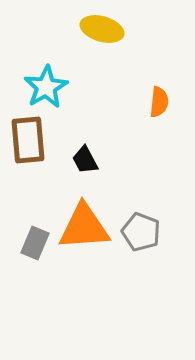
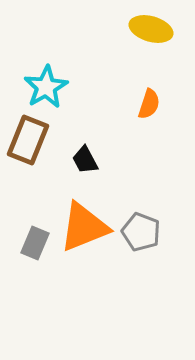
yellow ellipse: moved 49 px right
orange semicircle: moved 10 px left, 2 px down; rotated 12 degrees clockwise
brown rectangle: rotated 27 degrees clockwise
orange triangle: rotated 18 degrees counterclockwise
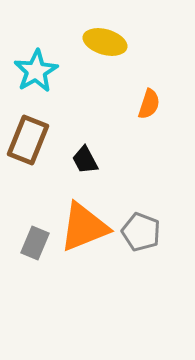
yellow ellipse: moved 46 px left, 13 px down
cyan star: moved 10 px left, 16 px up
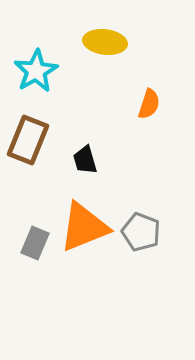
yellow ellipse: rotated 9 degrees counterclockwise
black trapezoid: rotated 12 degrees clockwise
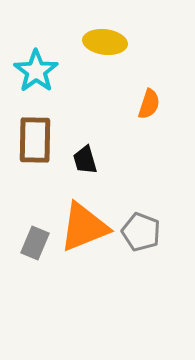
cyan star: rotated 6 degrees counterclockwise
brown rectangle: moved 7 px right; rotated 21 degrees counterclockwise
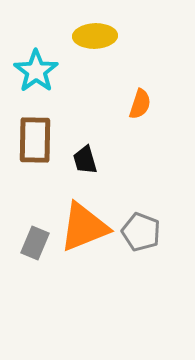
yellow ellipse: moved 10 px left, 6 px up; rotated 9 degrees counterclockwise
orange semicircle: moved 9 px left
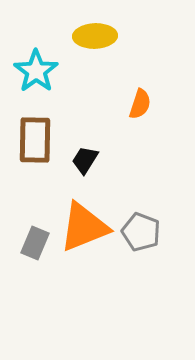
black trapezoid: rotated 48 degrees clockwise
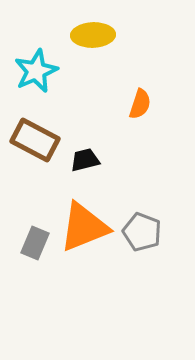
yellow ellipse: moved 2 px left, 1 px up
cyan star: rotated 12 degrees clockwise
brown rectangle: rotated 63 degrees counterclockwise
black trapezoid: rotated 44 degrees clockwise
gray pentagon: moved 1 px right
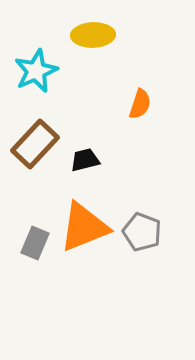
brown rectangle: moved 4 px down; rotated 75 degrees counterclockwise
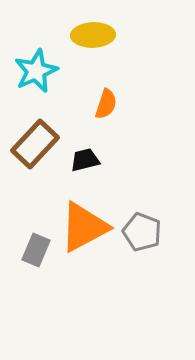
orange semicircle: moved 34 px left
orange triangle: rotated 6 degrees counterclockwise
gray rectangle: moved 1 px right, 7 px down
